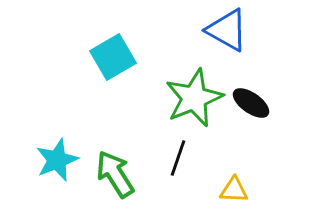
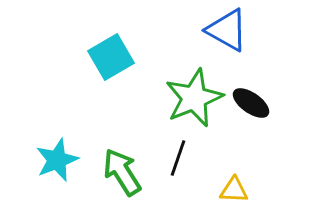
cyan square: moved 2 px left
green arrow: moved 7 px right, 2 px up
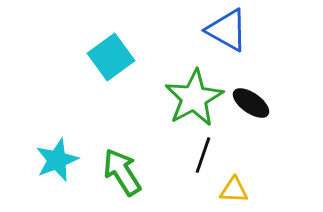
cyan square: rotated 6 degrees counterclockwise
green star: rotated 6 degrees counterclockwise
black line: moved 25 px right, 3 px up
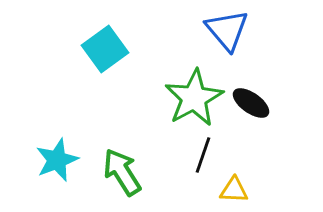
blue triangle: rotated 21 degrees clockwise
cyan square: moved 6 px left, 8 px up
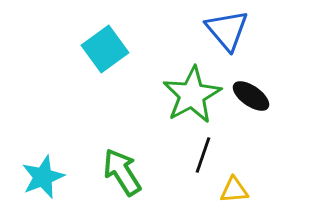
green star: moved 2 px left, 3 px up
black ellipse: moved 7 px up
cyan star: moved 14 px left, 17 px down
yellow triangle: rotated 8 degrees counterclockwise
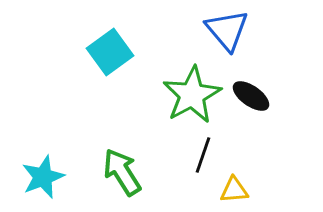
cyan square: moved 5 px right, 3 px down
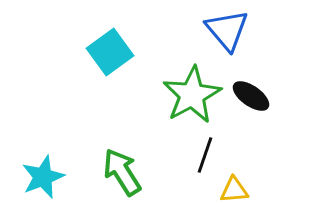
black line: moved 2 px right
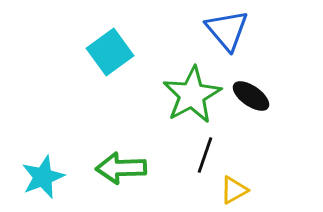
green arrow: moved 1 px left, 4 px up; rotated 60 degrees counterclockwise
yellow triangle: rotated 24 degrees counterclockwise
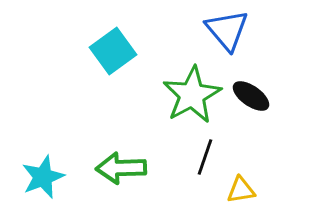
cyan square: moved 3 px right, 1 px up
black line: moved 2 px down
yellow triangle: moved 7 px right; rotated 20 degrees clockwise
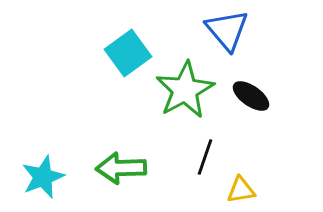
cyan square: moved 15 px right, 2 px down
green star: moved 7 px left, 5 px up
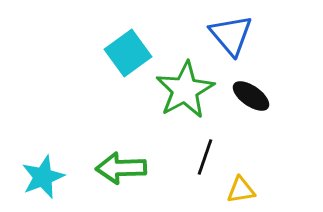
blue triangle: moved 4 px right, 5 px down
